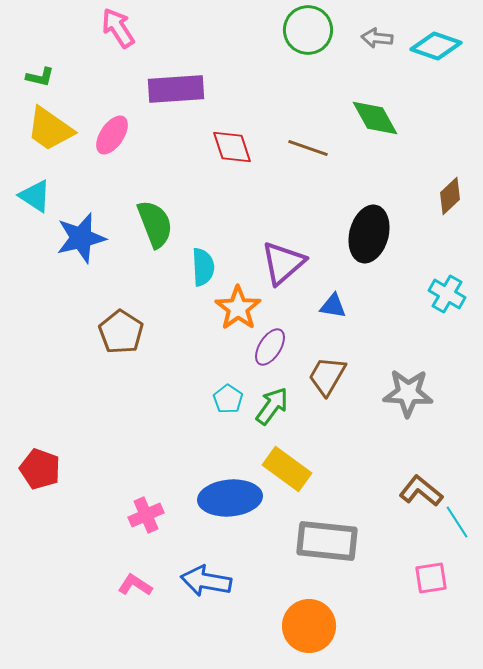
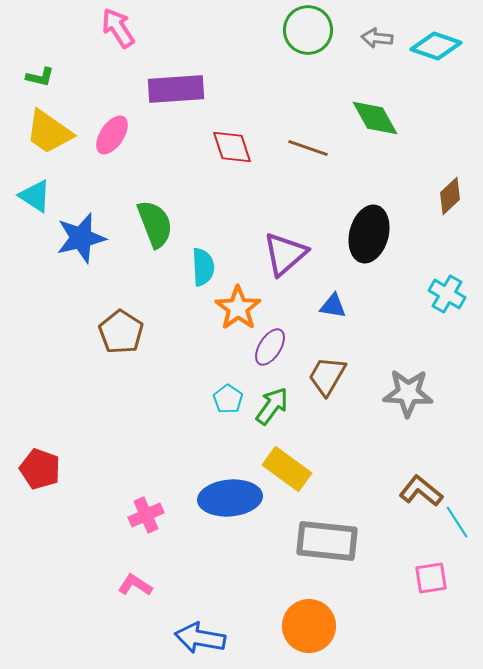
yellow trapezoid: moved 1 px left, 3 px down
purple triangle: moved 2 px right, 9 px up
blue arrow: moved 6 px left, 57 px down
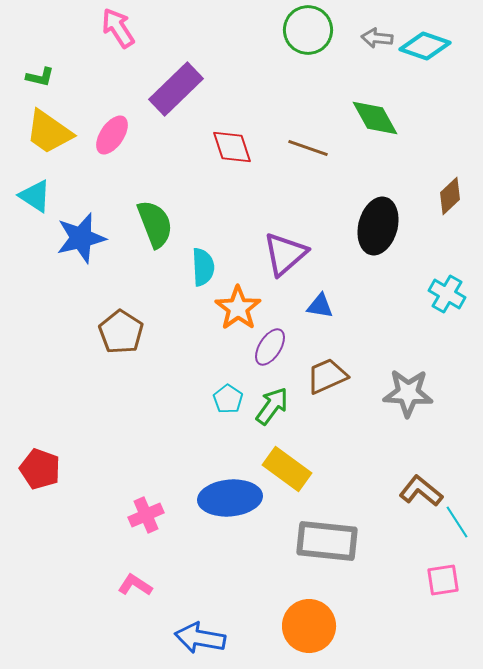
cyan diamond: moved 11 px left
purple rectangle: rotated 40 degrees counterclockwise
black ellipse: moved 9 px right, 8 px up
blue triangle: moved 13 px left
brown trapezoid: rotated 36 degrees clockwise
pink square: moved 12 px right, 2 px down
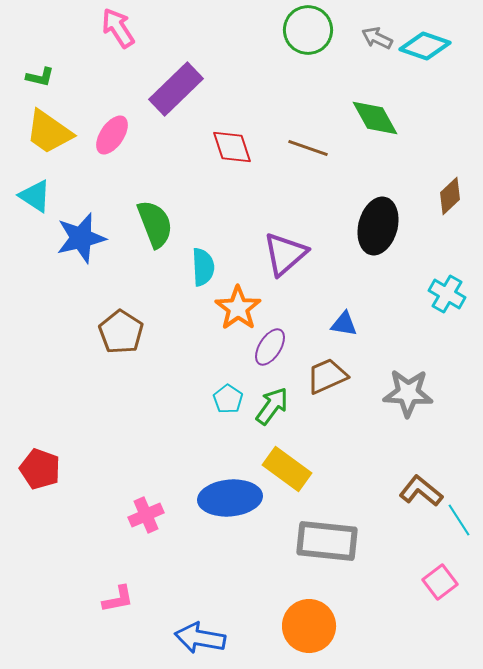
gray arrow: rotated 20 degrees clockwise
blue triangle: moved 24 px right, 18 px down
cyan line: moved 2 px right, 2 px up
pink square: moved 3 px left, 2 px down; rotated 28 degrees counterclockwise
pink L-shape: moved 17 px left, 14 px down; rotated 136 degrees clockwise
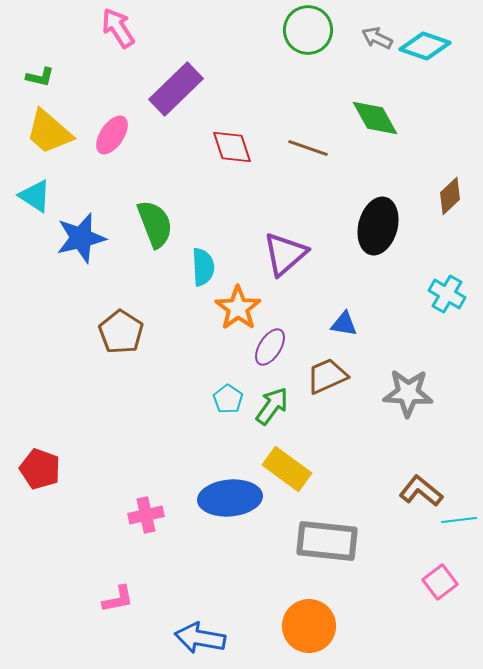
yellow trapezoid: rotated 6 degrees clockwise
pink cross: rotated 12 degrees clockwise
cyan line: rotated 64 degrees counterclockwise
